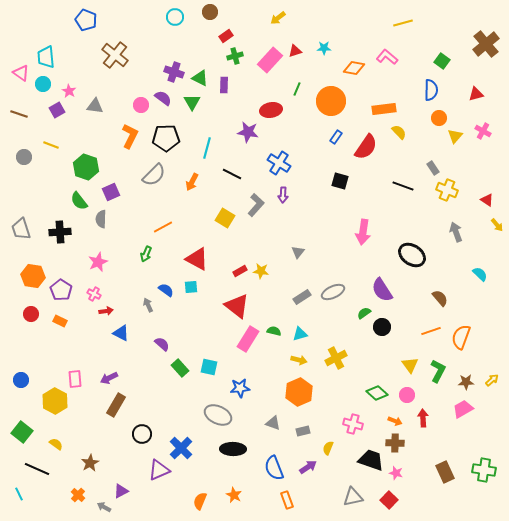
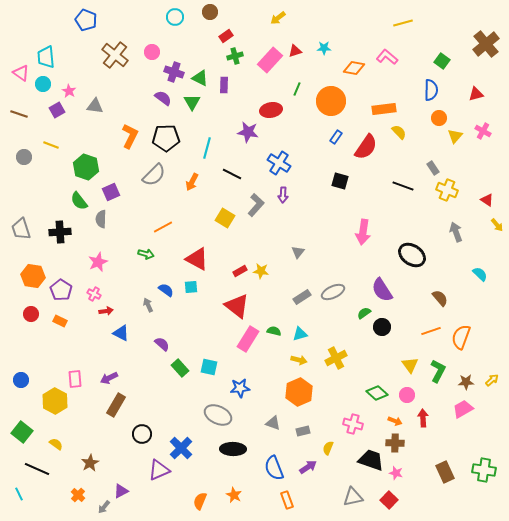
pink circle at (141, 105): moved 11 px right, 53 px up
green arrow at (146, 254): rotated 98 degrees counterclockwise
gray arrow at (104, 507): rotated 80 degrees counterclockwise
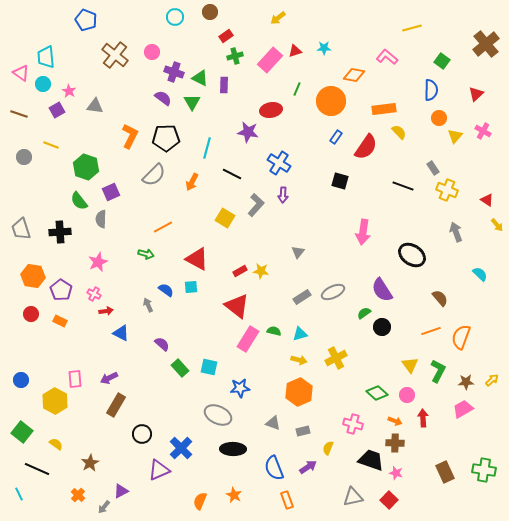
yellow line at (403, 23): moved 9 px right, 5 px down
orange diamond at (354, 68): moved 7 px down
red triangle at (476, 94): rotated 28 degrees counterclockwise
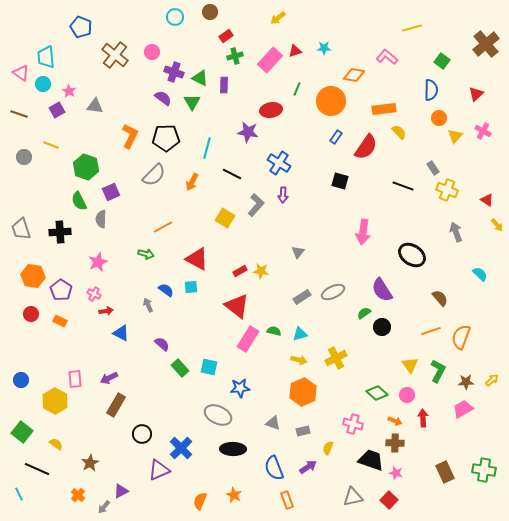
blue pentagon at (86, 20): moved 5 px left, 7 px down
green semicircle at (79, 201): rotated 12 degrees clockwise
orange hexagon at (299, 392): moved 4 px right
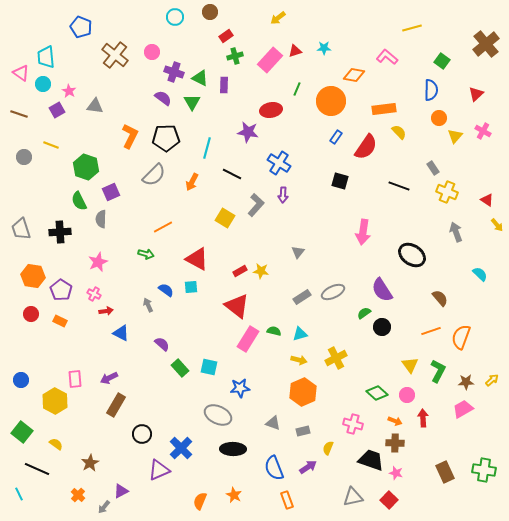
black line at (403, 186): moved 4 px left
yellow cross at (447, 190): moved 2 px down
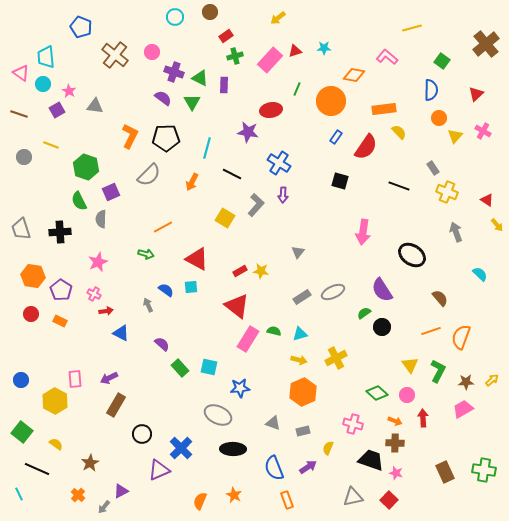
gray semicircle at (154, 175): moved 5 px left
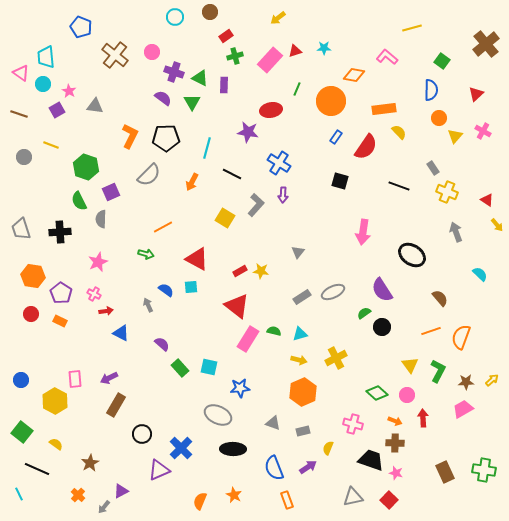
purple pentagon at (61, 290): moved 3 px down
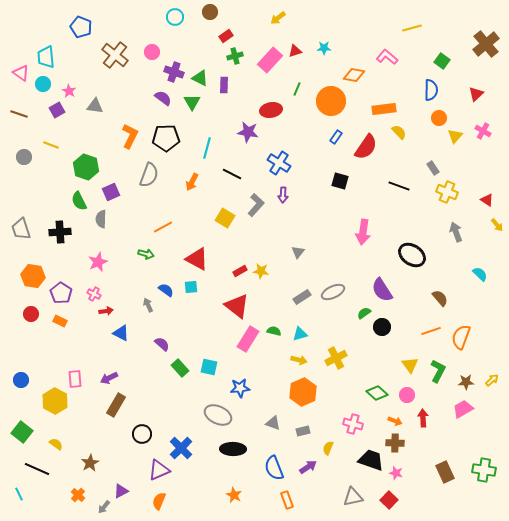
gray semicircle at (149, 175): rotated 25 degrees counterclockwise
orange semicircle at (200, 501): moved 41 px left
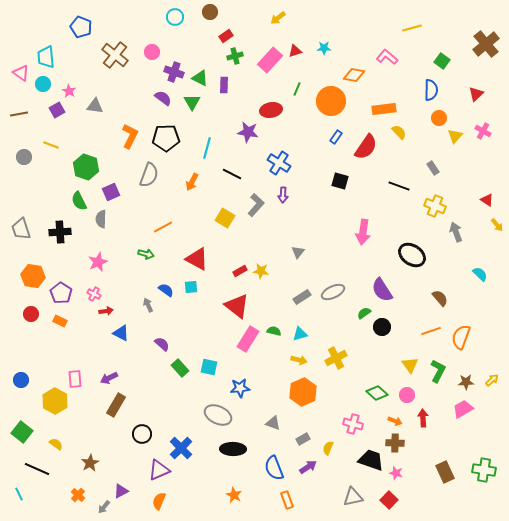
brown line at (19, 114): rotated 30 degrees counterclockwise
yellow cross at (447, 192): moved 12 px left, 14 px down
gray rectangle at (303, 431): moved 8 px down; rotated 16 degrees counterclockwise
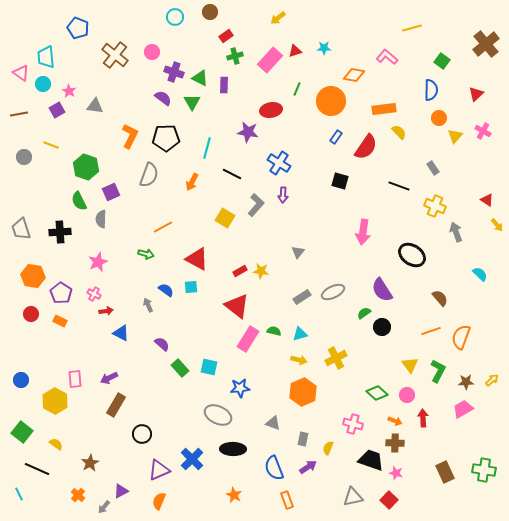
blue pentagon at (81, 27): moved 3 px left, 1 px down
gray rectangle at (303, 439): rotated 48 degrees counterclockwise
blue cross at (181, 448): moved 11 px right, 11 px down
